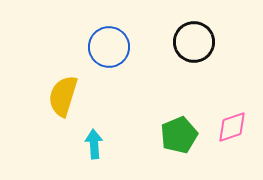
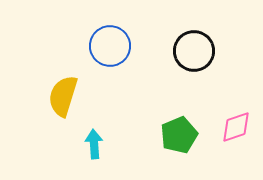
black circle: moved 9 px down
blue circle: moved 1 px right, 1 px up
pink diamond: moved 4 px right
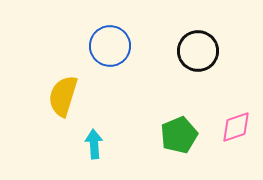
black circle: moved 4 px right
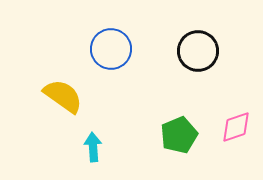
blue circle: moved 1 px right, 3 px down
yellow semicircle: rotated 108 degrees clockwise
cyan arrow: moved 1 px left, 3 px down
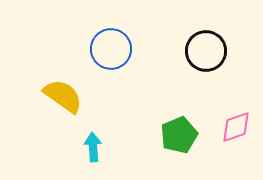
black circle: moved 8 px right
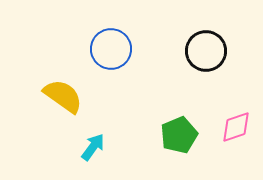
cyan arrow: rotated 40 degrees clockwise
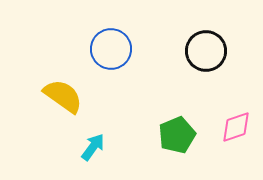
green pentagon: moved 2 px left
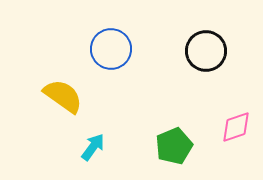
green pentagon: moved 3 px left, 11 px down
